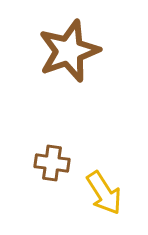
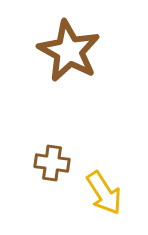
brown star: rotated 24 degrees counterclockwise
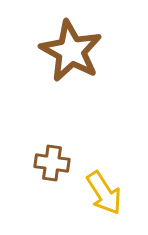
brown star: moved 2 px right
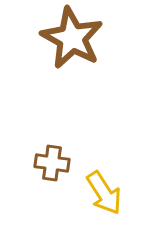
brown star: moved 1 px right, 13 px up
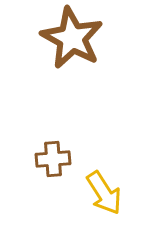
brown cross: moved 1 px right, 4 px up; rotated 12 degrees counterclockwise
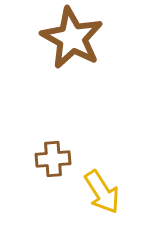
yellow arrow: moved 2 px left, 1 px up
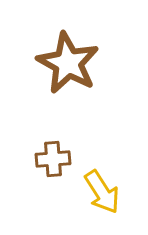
brown star: moved 4 px left, 25 px down
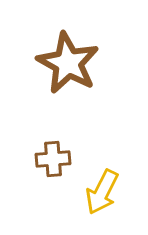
yellow arrow: rotated 60 degrees clockwise
